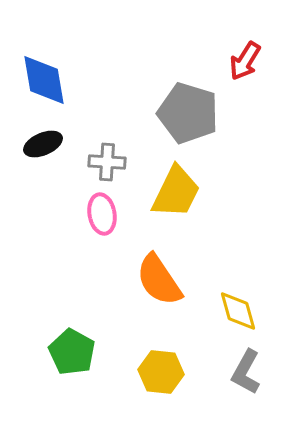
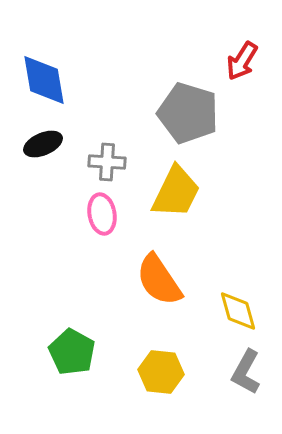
red arrow: moved 3 px left
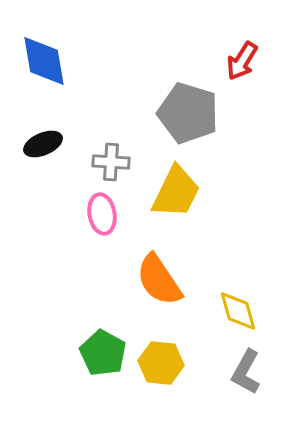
blue diamond: moved 19 px up
gray cross: moved 4 px right
green pentagon: moved 31 px right, 1 px down
yellow hexagon: moved 9 px up
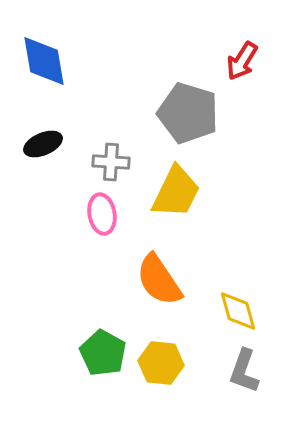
gray L-shape: moved 2 px left, 1 px up; rotated 9 degrees counterclockwise
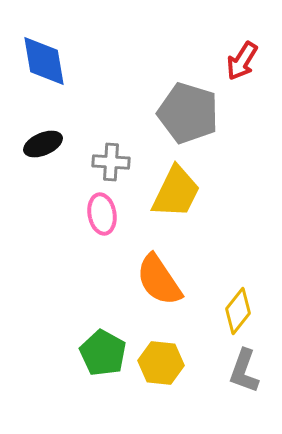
yellow diamond: rotated 54 degrees clockwise
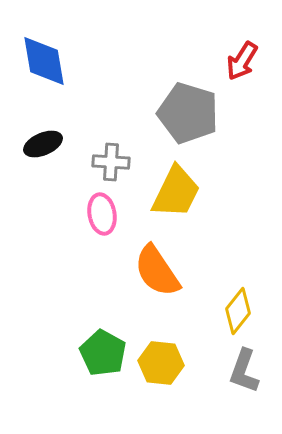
orange semicircle: moved 2 px left, 9 px up
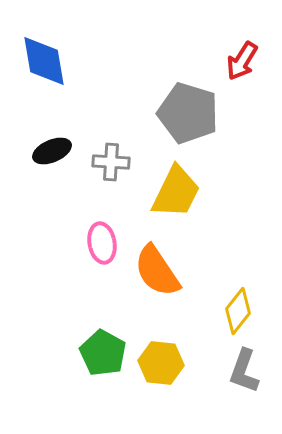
black ellipse: moved 9 px right, 7 px down
pink ellipse: moved 29 px down
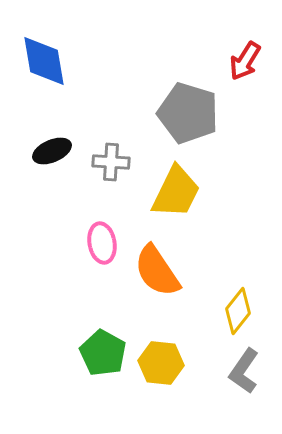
red arrow: moved 3 px right
gray L-shape: rotated 15 degrees clockwise
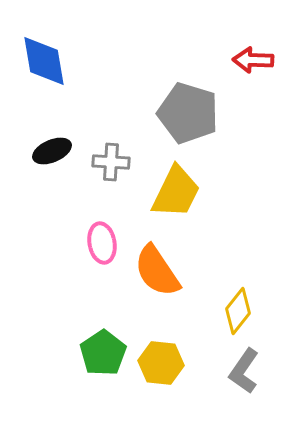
red arrow: moved 8 px right, 1 px up; rotated 60 degrees clockwise
green pentagon: rotated 9 degrees clockwise
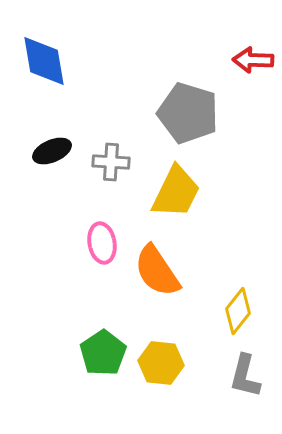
gray L-shape: moved 1 px right, 5 px down; rotated 21 degrees counterclockwise
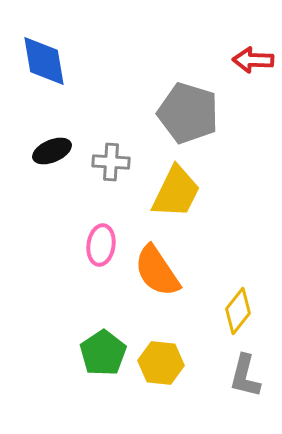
pink ellipse: moved 1 px left, 2 px down; rotated 18 degrees clockwise
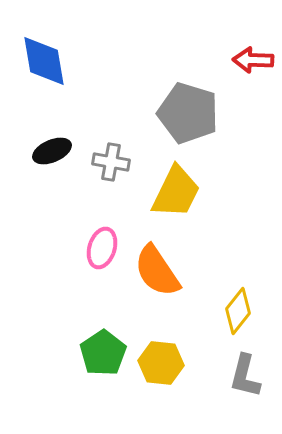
gray cross: rotated 6 degrees clockwise
pink ellipse: moved 1 px right, 3 px down; rotated 9 degrees clockwise
